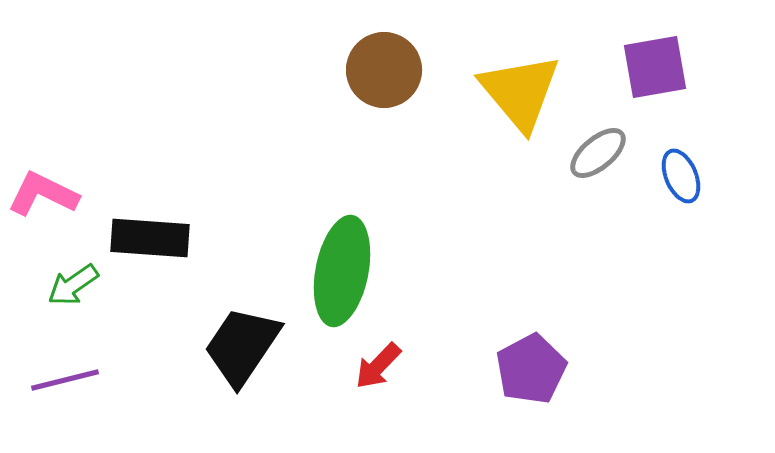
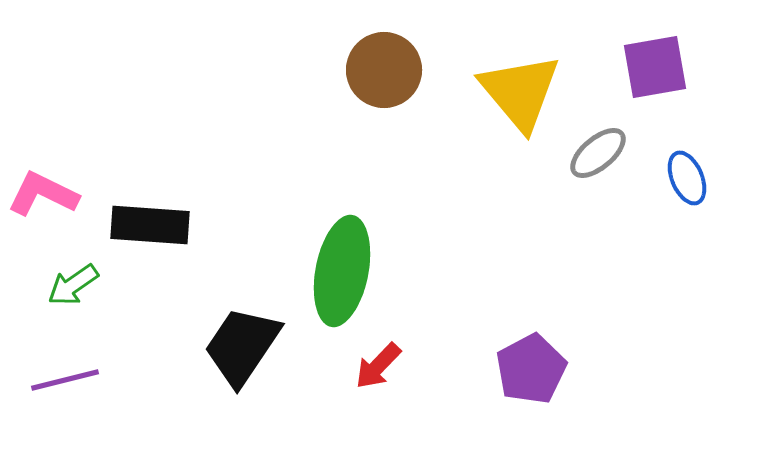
blue ellipse: moved 6 px right, 2 px down
black rectangle: moved 13 px up
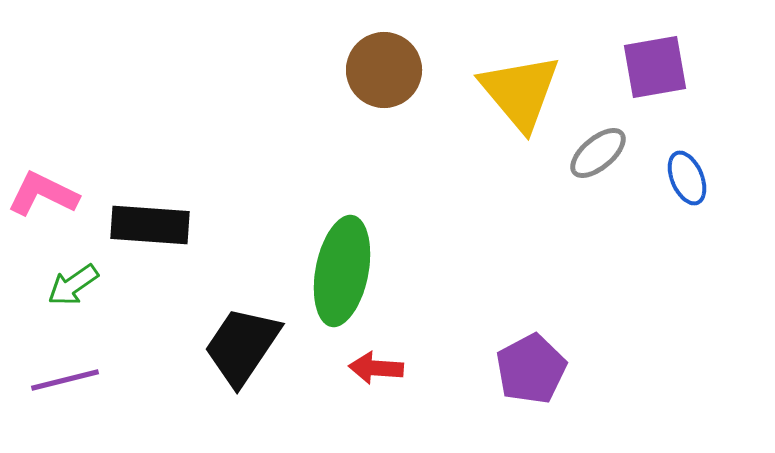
red arrow: moved 2 px left, 2 px down; rotated 50 degrees clockwise
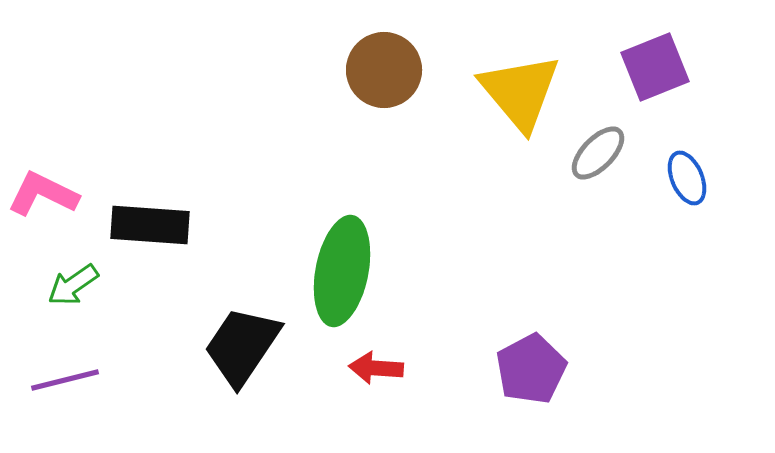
purple square: rotated 12 degrees counterclockwise
gray ellipse: rotated 6 degrees counterclockwise
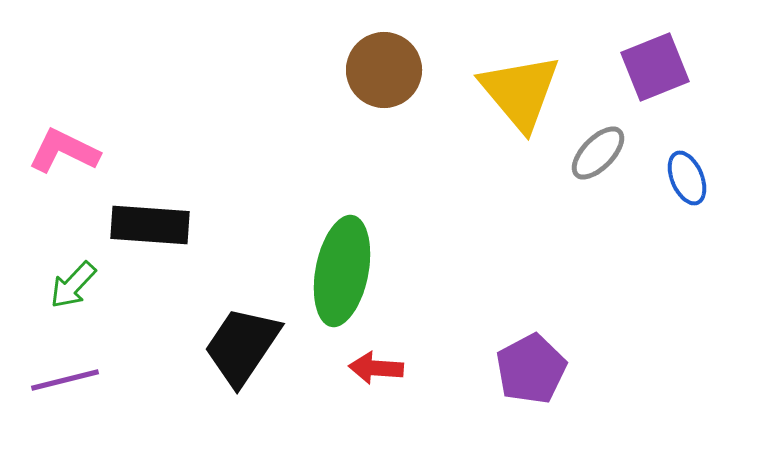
pink L-shape: moved 21 px right, 43 px up
green arrow: rotated 12 degrees counterclockwise
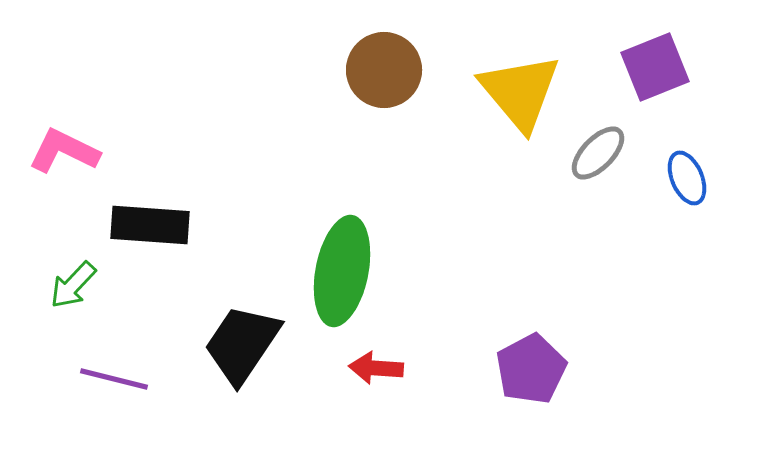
black trapezoid: moved 2 px up
purple line: moved 49 px right, 1 px up; rotated 28 degrees clockwise
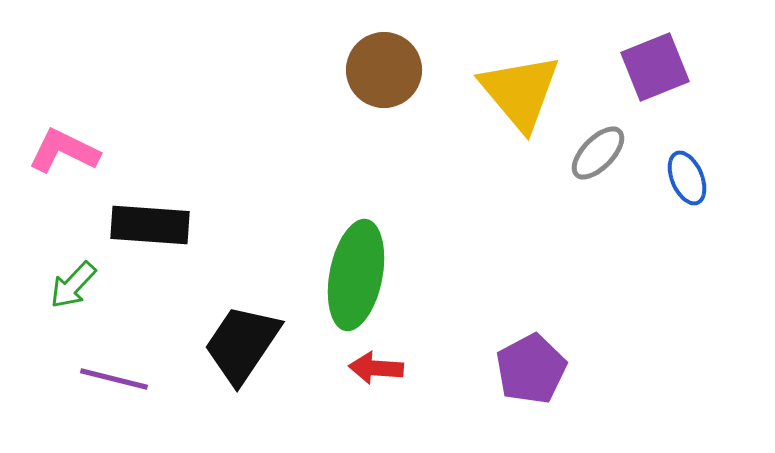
green ellipse: moved 14 px right, 4 px down
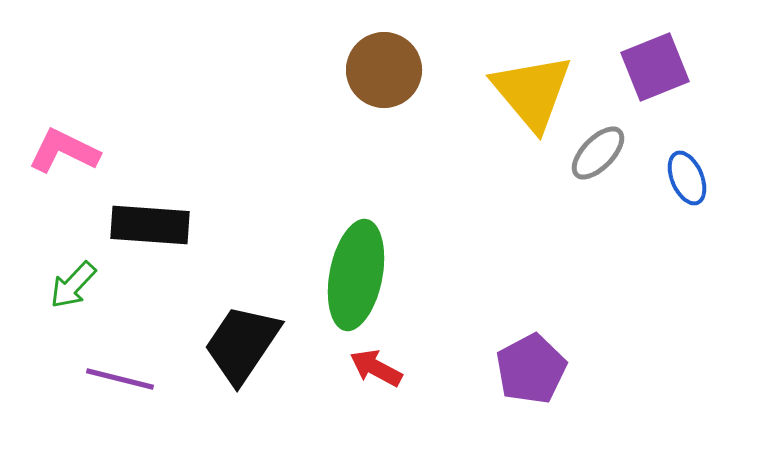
yellow triangle: moved 12 px right
red arrow: rotated 24 degrees clockwise
purple line: moved 6 px right
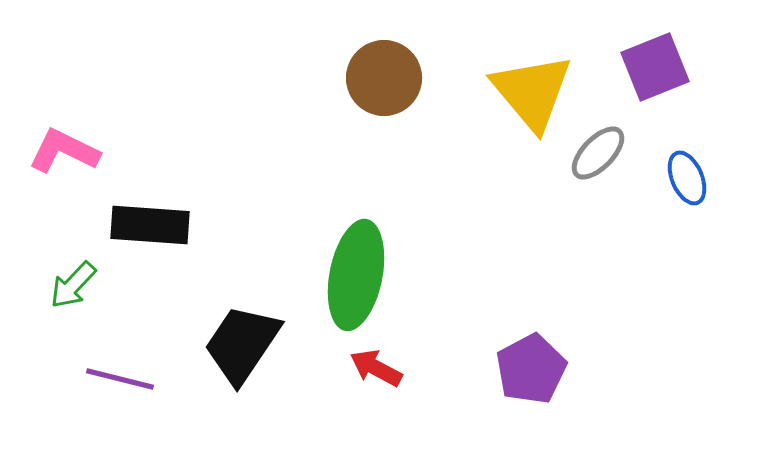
brown circle: moved 8 px down
